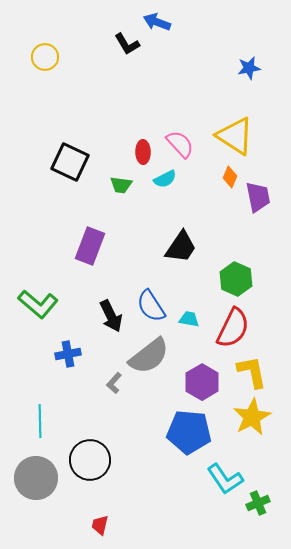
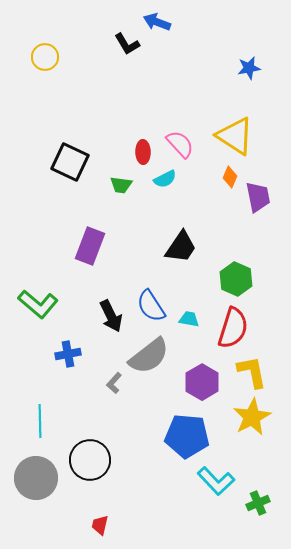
red semicircle: rotated 9 degrees counterclockwise
blue pentagon: moved 2 px left, 4 px down
cyan L-shape: moved 9 px left, 2 px down; rotated 9 degrees counterclockwise
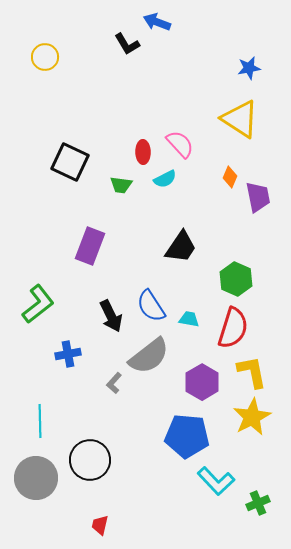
yellow triangle: moved 5 px right, 17 px up
green L-shape: rotated 78 degrees counterclockwise
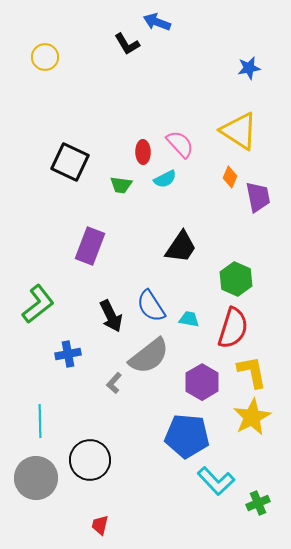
yellow triangle: moved 1 px left, 12 px down
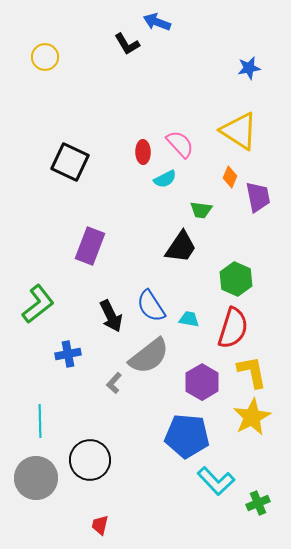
green trapezoid: moved 80 px right, 25 px down
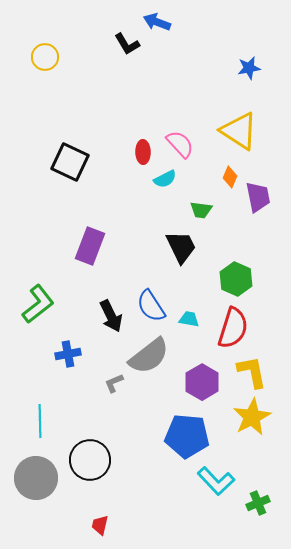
black trapezoid: rotated 60 degrees counterclockwise
gray L-shape: rotated 25 degrees clockwise
